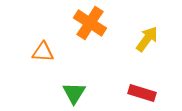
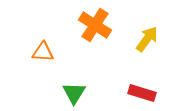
orange cross: moved 5 px right, 2 px down
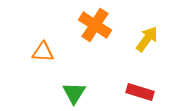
red rectangle: moved 2 px left, 1 px up
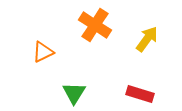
orange triangle: rotated 30 degrees counterclockwise
red rectangle: moved 2 px down
